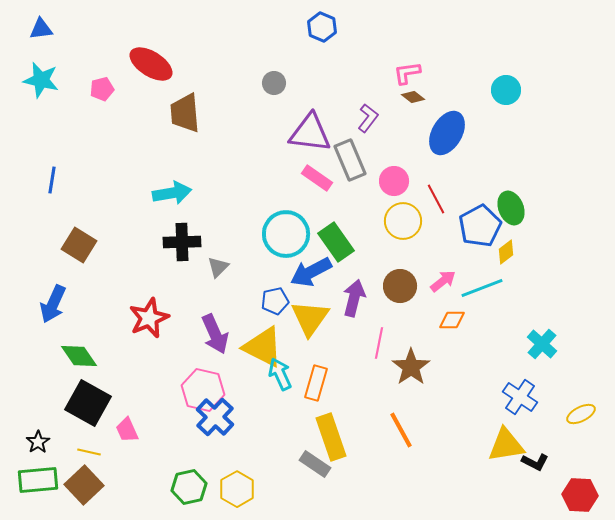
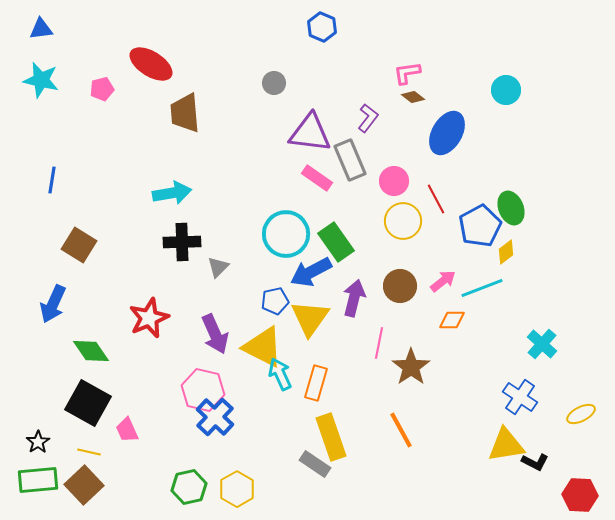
green diamond at (79, 356): moved 12 px right, 5 px up
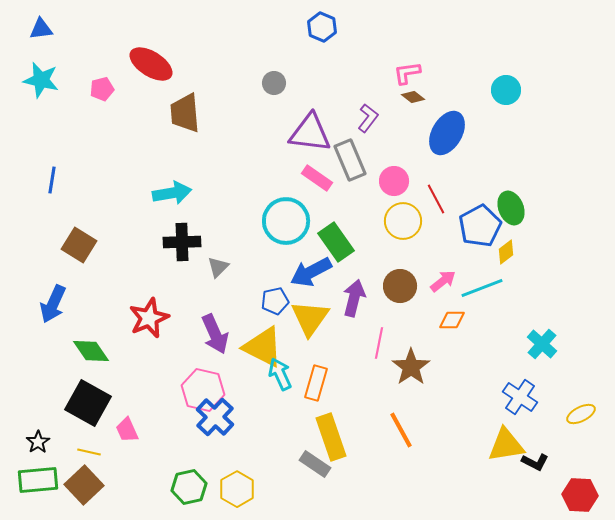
cyan circle at (286, 234): moved 13 px up
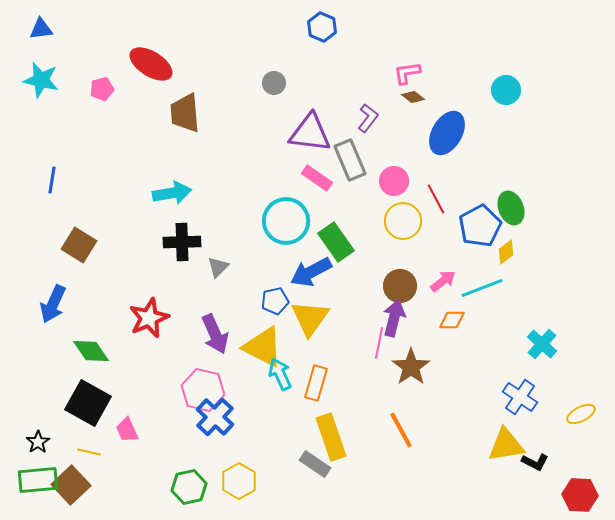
purple arrow at (354, 298): moved 40 px right, 20 px down
brown square at (84, 485): moved 13 px left
yellow hexagon at (237, 489): moved 2 px right, 8 px up
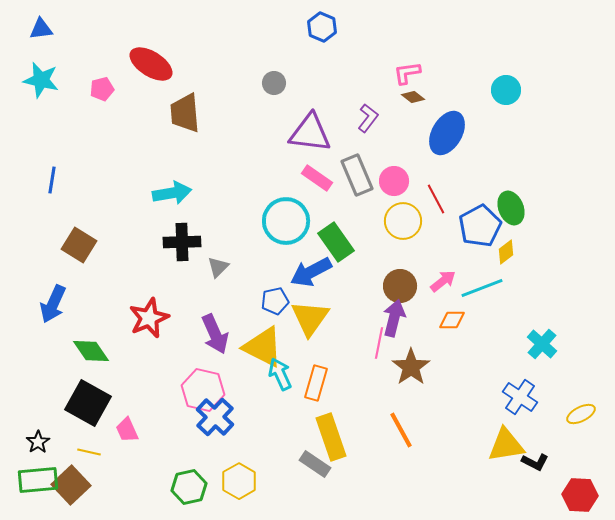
gray rectangle at (350, 160): moved 7 px right, 15 px down
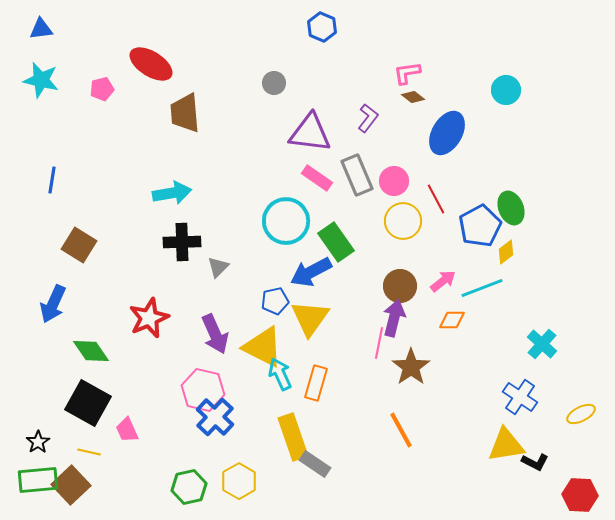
yellow rectangle at (331, 437): moved 38 px left
